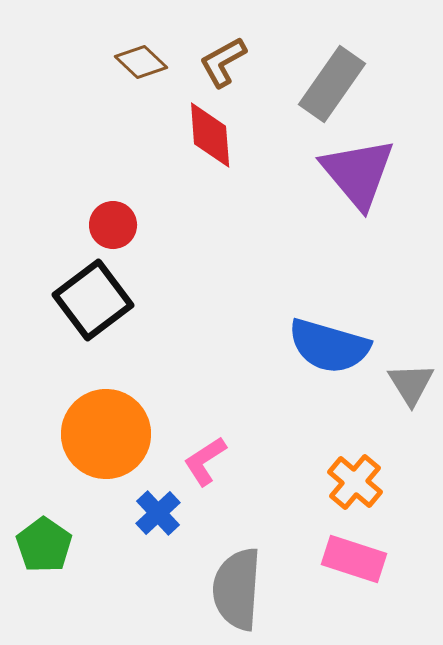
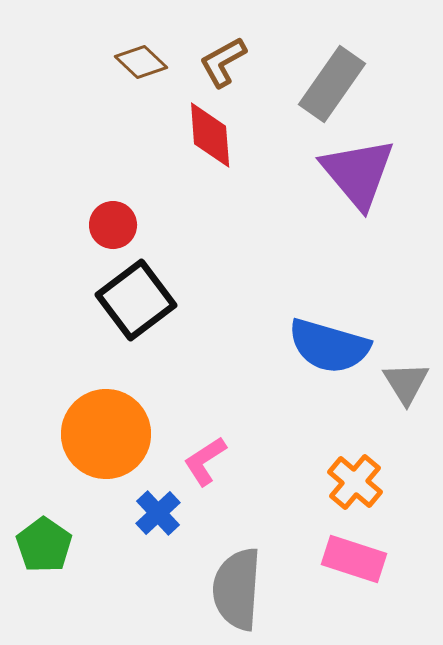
black square: moved 43 px right
gray triangle: moved 5 px left, 1 px up
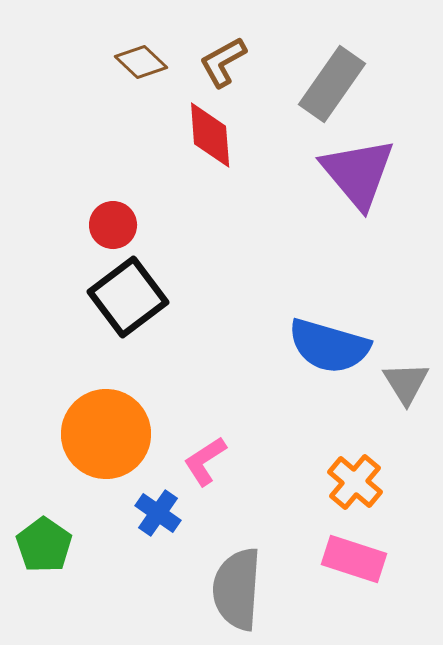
black square: moved 8 px left, 3 px up
blue cross: rotated 12 degrees counterclockwise
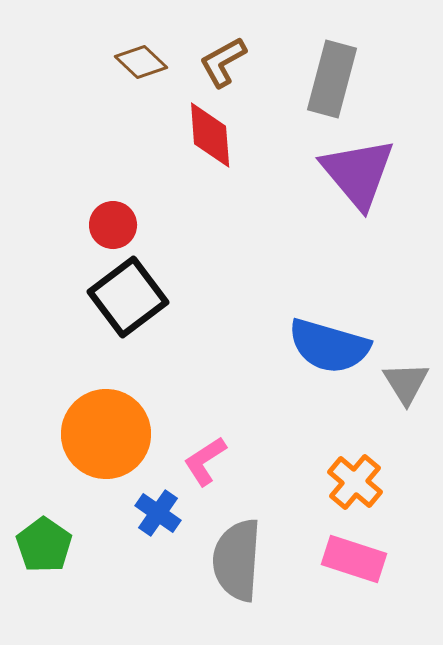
gray rectangle: moved 5 px up; rotated 20 degrees counterclockwise
gray semicircle: moved 29 px up
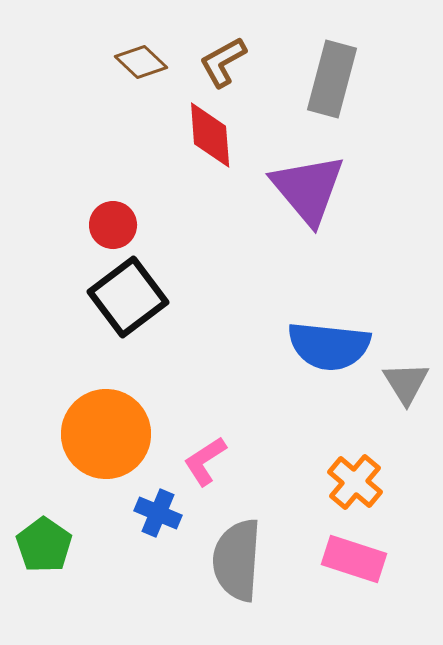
purple triangle: moved 50 px left, 16 px down
blue semicircle: rotated 10 degrees counterclockwise
blue cross: rotated 12 degrees counterclockwise
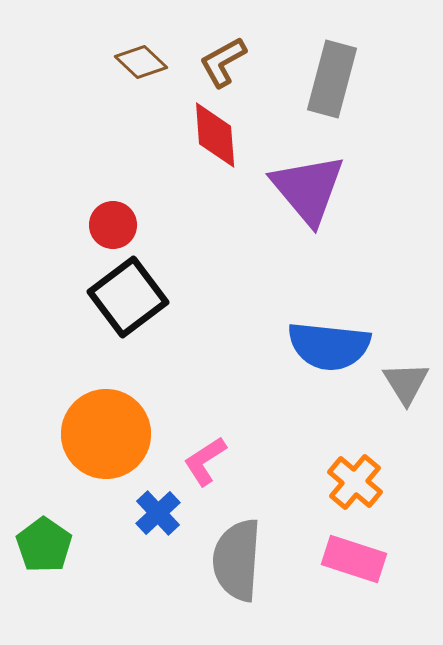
red diamond: moved 5 px right
blue cross: rotated 24 degrees clockwise
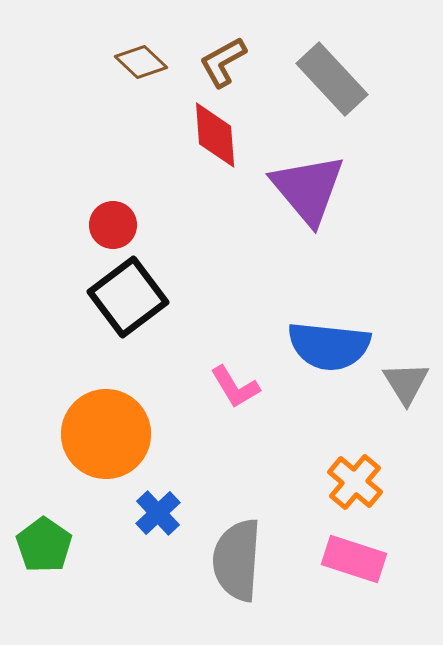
gray rectangle: rotated 58 degrees counterclockwise
pink L-shape: moved 30 px right, 74 px up; rotated 88 degrees counterclockwise
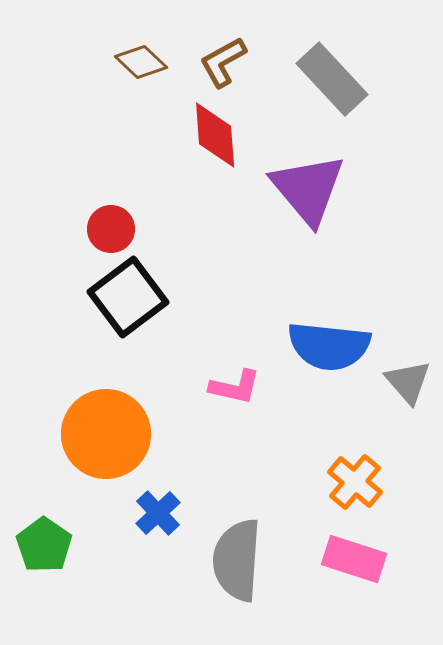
red circle: moved 2 px left, 4 px down
gray triangle: moved 2 px right, 1 px up; rotated 9 degrees counterclockwise
pink L-shape: rotated 46 degrees counterclockwise
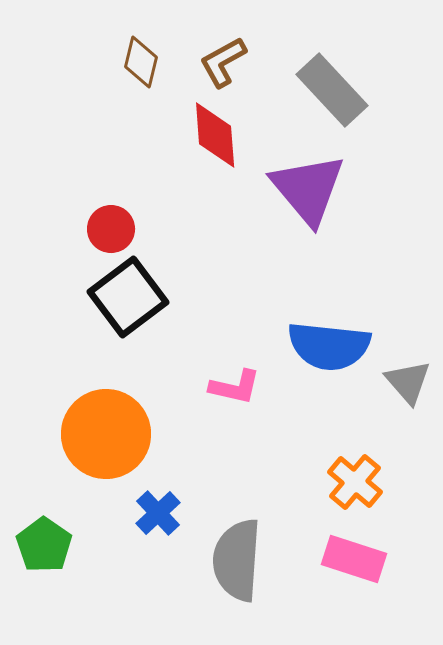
brown diamond: rotated 60 degrees clockwise
gray rectangle: moved 11 px down
